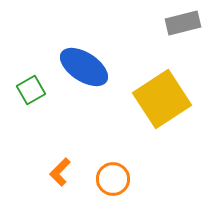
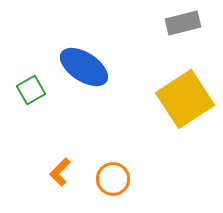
yellow square: moved 23 px right
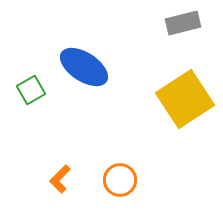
orange L-shape: moved 7 px down
orange circle: moved 7 px right, 1 px down
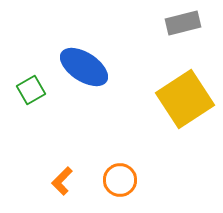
orange L-shape: moved 2 px right, 2 px down
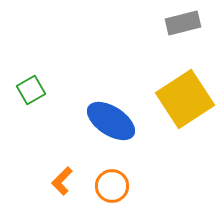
blue ellipse: moved 27 px right, 54 px down
orange circle: moved 8 px left, 6 px down
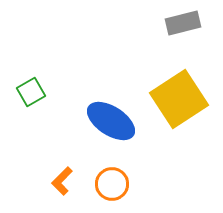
green square: moved 2 px down
yellow square: moved 6 px left
orange circle: moved 2 px up
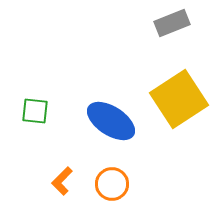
gray rectangle: moved 11 px left; rotated 8 degrees counterclockwise
green square: moved 4 px right, 19 px down; rotated 36 degrees clockwise
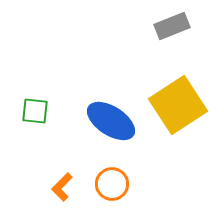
gray rectangle: moved 3 px down
yellow square: moved 1 px left, 6 px down
orange L-shape: moved 6 px down
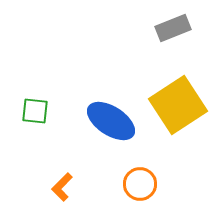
gray rectangle: moved 1 px right, 2 px down
orange circle: moved 28 px right
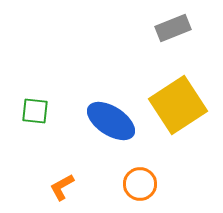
orange L-shape: rotated 16 degrees clockwise
